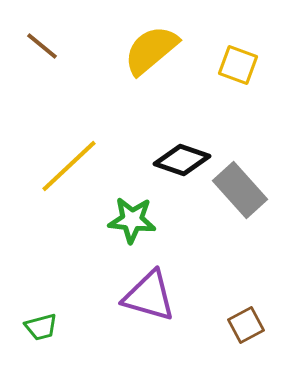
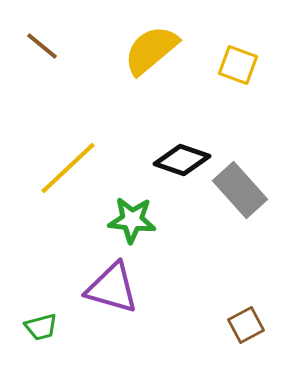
yellow line: moved 1 px left, 2 px down
purple triangle: moved 37 px left, 8 px up
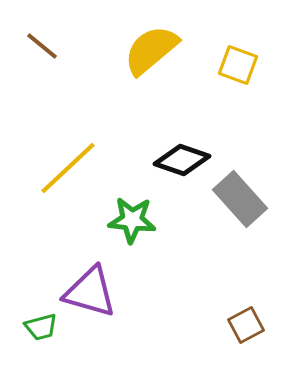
gray rectangle: moved 9 px down
purple triangle: moved 22 px left, 4 px down
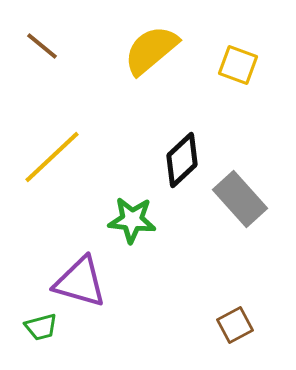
black diamond: rotated 62 degrees counterclockwise
yellow line: moved 16 px left, 11 px up
purple triangle: moved 10 px left, 10 px up
brown square: moved 11 px left
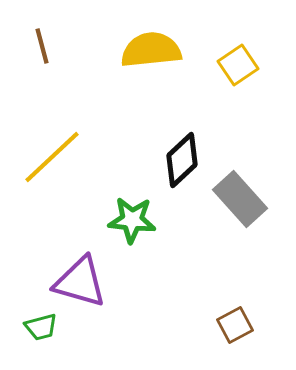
brown line: rotated 36 degrees clockwise
yellow semicircle: rotated 34 degrees clockwise
yellow square: rotated 36 degrees clockwise
